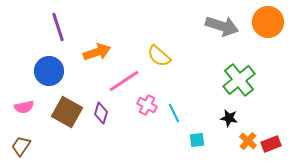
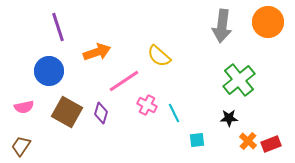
gray arrow: rotated 80 degrees clockwise
black star: rotated 12 degrees counterclockwise
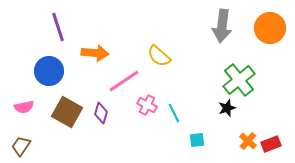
orange circle: moved 2 px right, 6 px down
orange arrow: moved 2 px left, 1 px down; rotated 24 degrees clockwise
black star: moved 2 px left, 10 px up; rotated 18 degrees counterclockwise
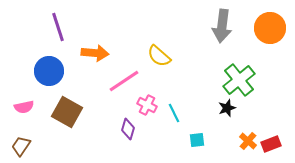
purple diamond: moved 27 px right, 16 px down
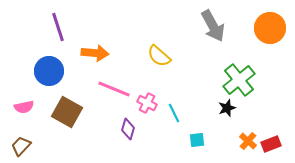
gray arrow: moved 9 px left; rotated 36 degrees counterclockwise
pink line: moved 10 px left, 8 px down; rotated 56 degrees clockwise
pink cross: moved 2 px up
brown trapezoid: rotated 10 degrees clockwise
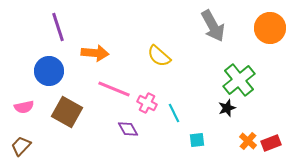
purple diamond: rotated 45 degrees counterclockwise
red rectangle: moved 1 px up
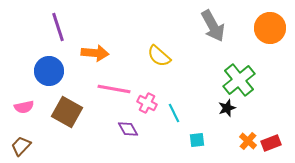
pink line: rotated 12 degrees counterclockwise
